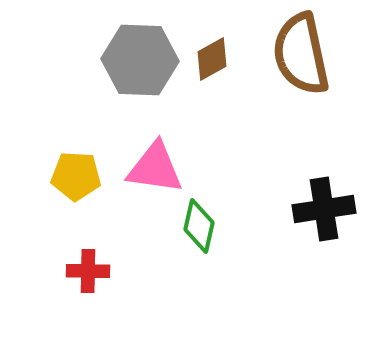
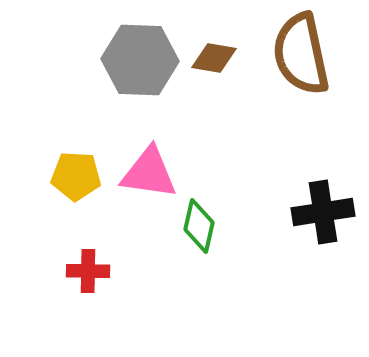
brown diamond: moved 2 px right, 1 px up; rotated 39 degrees clockwise
pink triangle: moved 6 px left, 5 px down
black cross: moved 1 px left, 3 px down
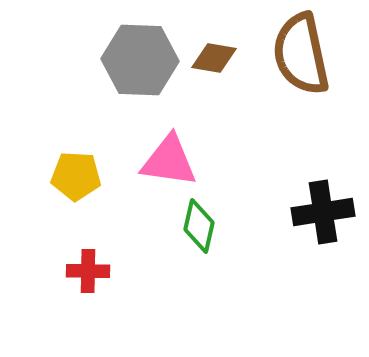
pink triangle: moved 20 px right, 12 px up
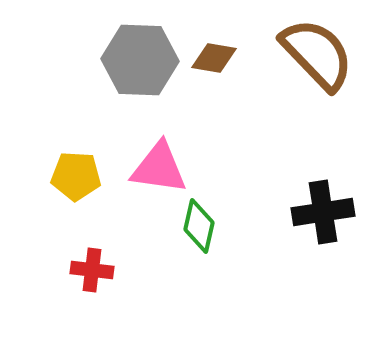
brown semicircle: moved 16 px right; rotated 148 degrees clockwise
pink triangle: moved 10 px left, 7 px down
red cross: moved 4 px right, 1 px up; rotated 6 degrees clockwise
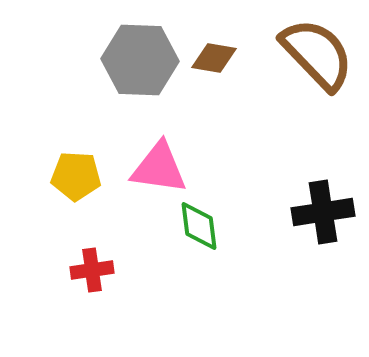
green diamond: rotated 20 degrees counterclockwise
red cross: rotated 15 degrees counterclockwise
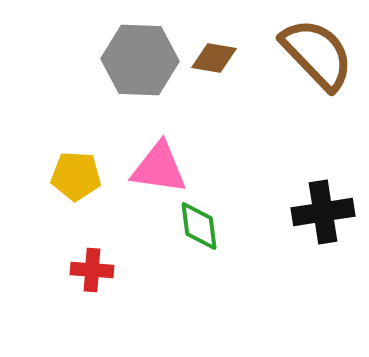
red cross: rotated 12 degrees clockwise
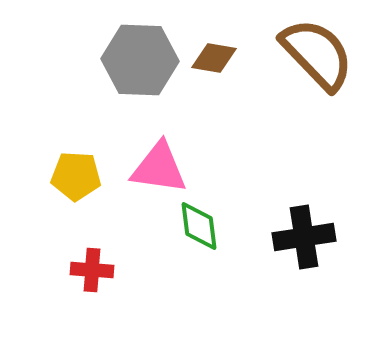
black cross: moved 19 px left, 25 px down
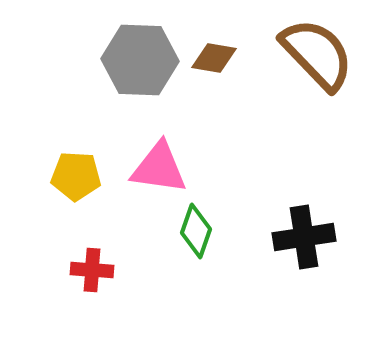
green diamond: moved 3 px left, 5 px down; rotated 26 degrees clockwise
